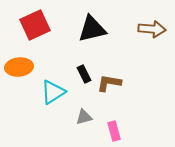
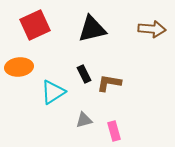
gray triangle: moved 3 px down
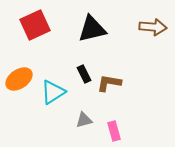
brown arrow: moved 1 px right, 2 px up
orange ellipse: moved 12 px down; rotated 28 degrees counterclockwise
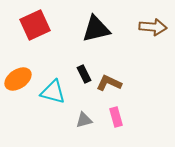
black triangle: moved 4 px right
orange ellipse: moved 1 px left
brown L-shape: rotated 15 degrees clockwise
cyan triangle: rotated 48 degrees clockwise
pink rectangle: moved 2 px right, 14 px up
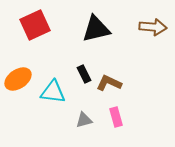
cyan triangle: rotated 8 degrees counterclockwise
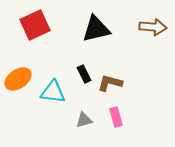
brown L-shape: moved 1 px right; rotated 10 degrees counterclockwise
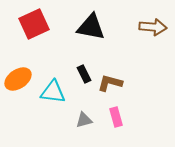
red square: moved 1 px left, 1 px up
black triangle: moved 5 px left, 2 px up; rotated 24 degrees clockwise
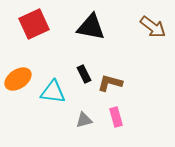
brown arrow: rotated 32 degrees clockwise
